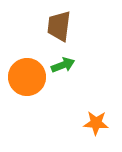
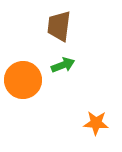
orange circle: moved 4 px left, 3 px down
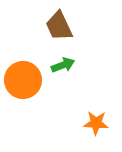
brown trapezoid: rotated 32 degrees counterclockwise
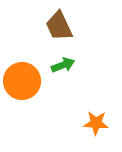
orange circle: moved 1 px left, 1 px down
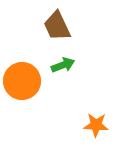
brown trapezoid: moved 2 px left
orange star: moved 2 px down
